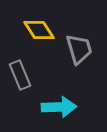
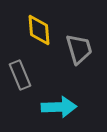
yellow diamond: rotated 28 degrees clockwise
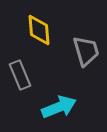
gray trapezoid: moved 7 px right, 2 px down
cyan arrow: rotated 20 degrees counterclockwise
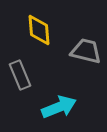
gray trapezoid: rotated 60 degrees counterclockwise
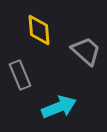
gray trapezoid: rotated 28 degrees clockwise
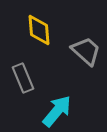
gray rectangle: moved 3 px right, 3 px down
cyan arrow: moved 2 px left, 4 px down; rotated 28 degrees counterclockwise
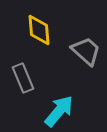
cyan arrow: moved 2 px right
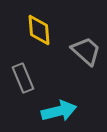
cyan arrow: rotated 36 degrees clockwise
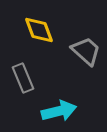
yellow diamond: rotated 16 degrees counterclockwise
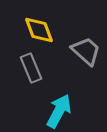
gray rectangle: moved 8 px right, 10 px up
cyan arrow: rotated 48 degrees counterclockwise
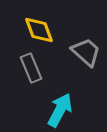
gray trapezoid: moved 1 px down
cyan arrow: moved 1 px right, 1 px up
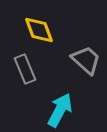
gray trapezoid: moved 8 px down
gray rectangle: moved 6 px left, 1 px down
